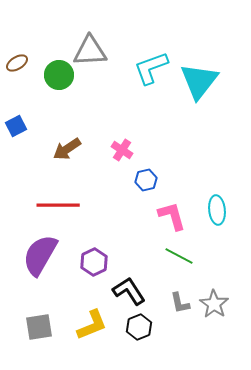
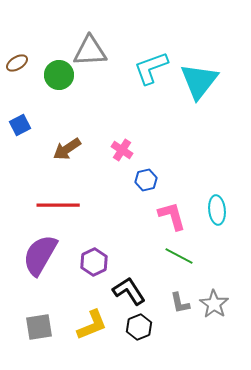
blue square: moved 4 px right, 1 px up
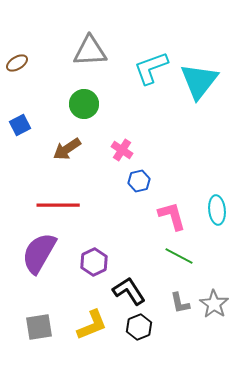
green circle: moved 25 px right, 29 px down
blue hexagon: moved 7 px left, 1 px down
purple semicircle: moved 1 px left, 2 px up
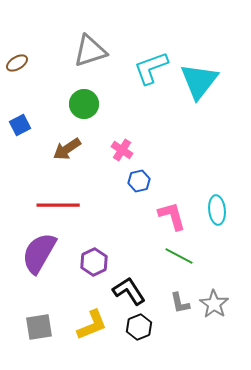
gray triangle: rotated 15 degrees counterclockwise
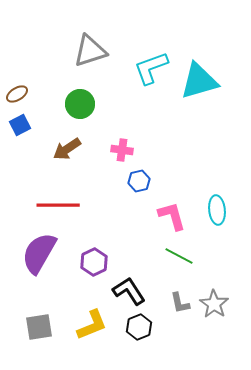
brown ellipse: moved 31 px down
cyan triangle: rotated 36 degrees clockwise
green circle: moved 4 px left
pink cross: rotated 25 degrees counterclockwise
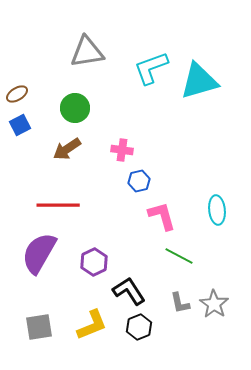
gray triangle: moved 3 px left, 1 px down; rotated 9 degrees clockwise
green circle: moved 5 px left, 4 px down
pink L-shape: moved 10 px left
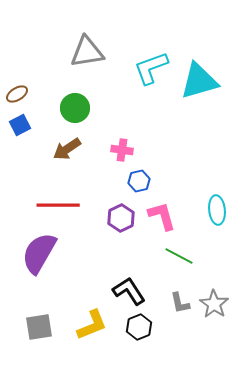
purple hexagon: moved 27 px right, 44 px up
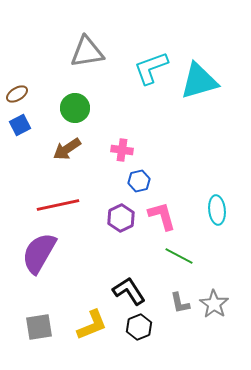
red line: rotated 12 degrees counterclockwise
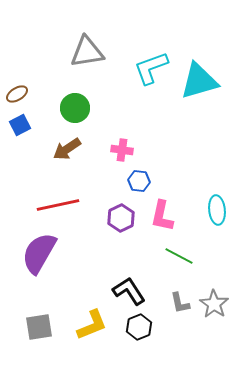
blue hexagon: rotated 20 degrees clockwise
pink L-shape: rotated 152 degrees counterclockwise
